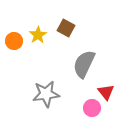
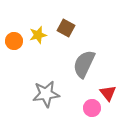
yellow star: rotated 18 degrees clockwise
red triangle: moved 2 px right, 1 px down
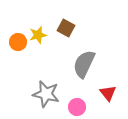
orange circle: moved 4 px right, 1 px down
gray star: rotated 20 degrees clockwise
pink circle: moved 15 px left, 1 px up
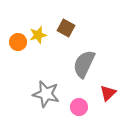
red triangle: rotated 24 degrees clockwise
pink circle: moved 2 px right
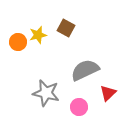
gray semicircle: moved 1 px right, 6 px down; rotated 40 degrees clockwise
gray star: moved 1 px up
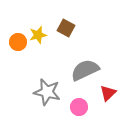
gray star: moved 1 px right, 1 px up
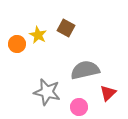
yellow star: rotated 30 degrees counterclockwise
orange circle: moved 1 px left, 2 px down
gray semicircle: rotated 12 degrees clockwise
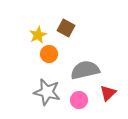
yellow star: rotated 18 degrees clockwise
orange circle: moved 32 px right, 10 px down
pink circle: moved 7 px up
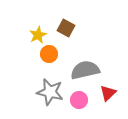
gray star: moved 3 px right
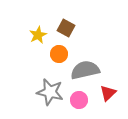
orange circle: moved 10 px right
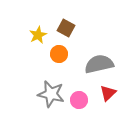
gray semicircle: moved 14 px right, 6 px up
gray star: moved 1 px right, 2 px down
